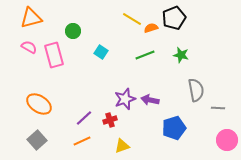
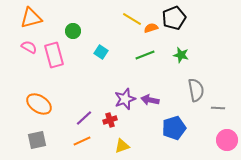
gray square: rotated 30 degrees clockwise
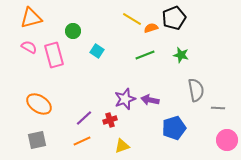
cyan square: moved 4 px left, 1 px up
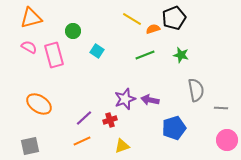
orange semicircle: moved 2 px right, 1 px down
gray line: moved 3 px right
gray square: moved 7 px left, 6 px down
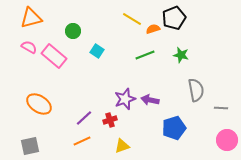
pink rectangle: moved 1 px down; rotated 35 degrees counterclockwise
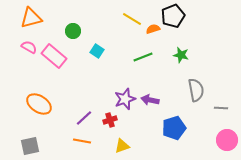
black pentagon: moved 1 px left, 2 px up
green line: moved 2 px left, 2 px down
orange line: rotated 36 degrees clockwise
